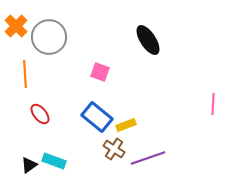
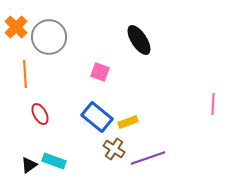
orange cross: moved 1 px down
black ellipse: moved 9 px left
red ellipse: rotated 10 degrees clockwise
yellow rectangle: moved 2 px right, 3 px up
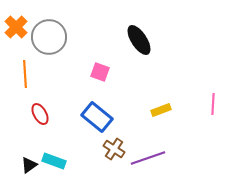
yellow rectangle: moved 33 px right, 12 px up
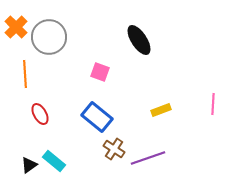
cyan rectangle: rotated 20 degrees clockwise
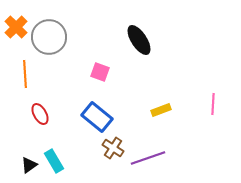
brown cross: moved 1 px left, 1 px up
cyan rectangle: rotated 20 degrees clockwise
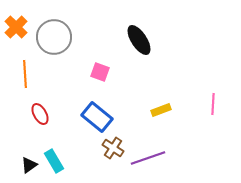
gray circle: moved 5 px right
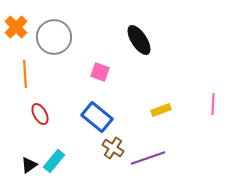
cyan rectangle: rotated 70 degrees clockwise
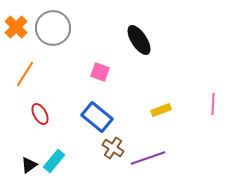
gray circle: moved 1 px left, 9 px up
orange line: rotated 36 degrees clockwise
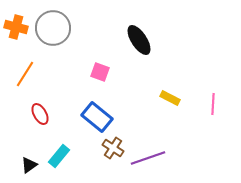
orange cross: rotated 30 degrees counterclockwise
yellow rectangle: moved 9 px right, 12 px up; rotated 48 degrees clockwise
cyan rectangle: moved 5 px right, 5 px up
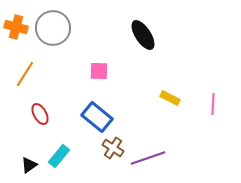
black ellipse: moved 4 px right, 5 px up
pink square: moved 1 px left, 1 px up; rotated 18 degrees counterclockwise
